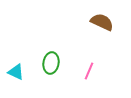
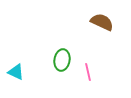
green ellipse: moved 11 px right, 3 px up
pink line: moved 1 px left, 1 px down; rotated 36 degrees counterclockwise
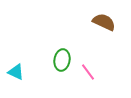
brown semicircle: moved 2 px right
pink line: rotated 24 degrees counterclockwise
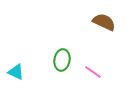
pink line: moved 5 px right; rotated 18 degrees counterclockwise
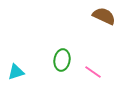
brown semicircle: moved 6 px up
cyan triangle: rotated 42 degrees counterclockwise
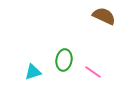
green ellipse: moved 2 px right
cyan triangle: moved 17 px right
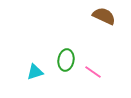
green ellipse: moved 2 px right
cyan triangle: moved 2 px right
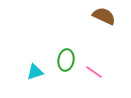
pink line: moved 1 px right
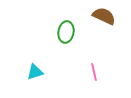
green ellipse: moved 28 px up
pink line: rotated 42 degrees clockwise
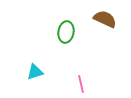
brown semicircle: moved 1 px right, 3 px down
pink line: moved 13 px left, 12 px down
